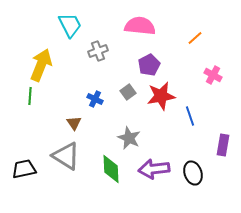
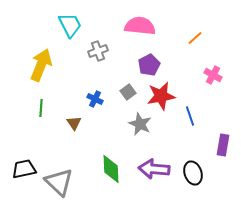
green line: moved 11 px right, 12 px down
gray star: moved 11 px right, 14 px up
gray triangle: moved 7 px left, 26 px down; rotated 12 degrees clockwise
purple arrow: rotated 12 degrees clockwise
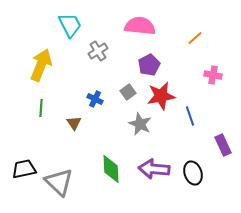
gray cross: rotated 12 degrees counterclockwise
pink cross: rotated 18 degrees counterclockwise
purple rectangle: rotated 35 degrees counterclockwise
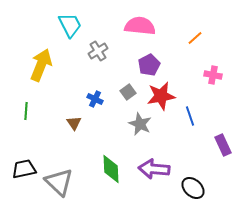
green line: moved 15 px left, 3 px down
black ellipse: moved 15 px down; rotated 30 degrees counterclockwise
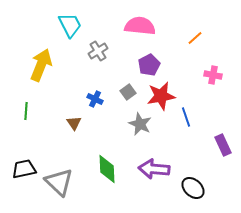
blue line: moved 4 px left, 1 px down
green diamond: moved 4 px left
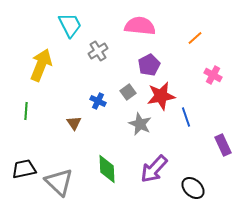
pink cross: rotated 18 degrees clockwise
blue cross: moved 3 px right, 2 px down
purple arrow: rotated 52 degrees counterclockwise
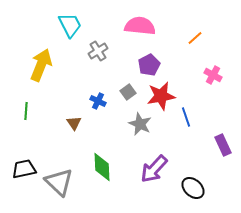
green diamond: moved 5 px left, 2 px up
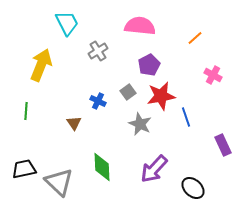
cyan trapezoid: moved 3 px left, 2 px up
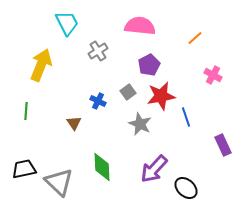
black ellipse: moved 7 px left
